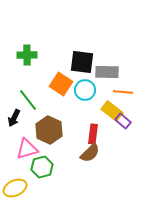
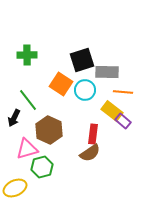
black square: moved 2 px up; rotated 25 degrees counterclockwise
brown semicircle: rotated 10 degrees clockwise
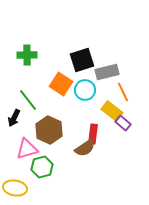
gray rectangle: rotated 15 degrees counterclockwise
orange line: rotated 60 degrees clockwise
purple rectangle: moved 2 px down
brown semicircle: moved 5 px left, 5 px up
yellow ellipse: rotated 35 degrees clockwise
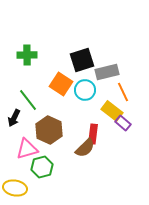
brown semicircle: rotated 10 degrees counterclockwise
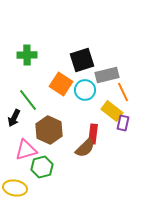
gray rectangle: moved 3 px down
purple rectangle: rotated 63 degrees clockwise
pink triangle: moved 1 px left, 1 px down
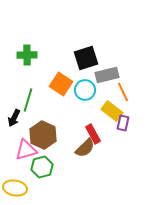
black square: moved 4 px right, 2 px up
green line: rotated 55 degrees clockwise
brown hexagon: moved 6 px left, 5 px down
red rectangle: rotated 36 degrees counterclockwise
